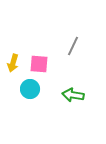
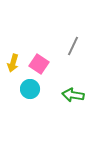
pink square: rotated 30 degrees clockwise
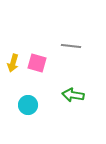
gray line: moved 2 px left; rotated 72 degrees clockwise
pink square: moved 2 px left, 1 px up; rotated 18 degrees counterclockwise
cyan circle: moved 2 px left, 16 px down
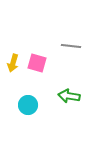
green arrow: moved 4 px left, 1 px down
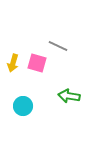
gray line: moved 13 px left; rotated 18 degrees clockwise
cyan circle: moved 5 px left, 1 px down
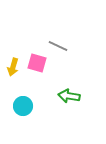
yellow arrow: moved 4 px down
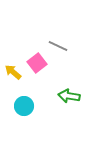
pink square: rotated 36 degrees clockwise
yellow arrow: moved 5 px down; rotated 114 degrees clockwise
cyan circle: moved 1 px right
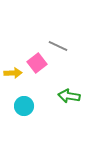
yellow arrow: moved 1 px down; rotated 138 degrees clockwise
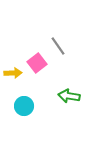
gray line: rotated 30 degrees clockwise
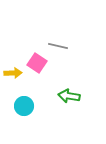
gray line: rotated 42 degrees counterclockwise
pink square: rotated 18 degrees counterclockwise
